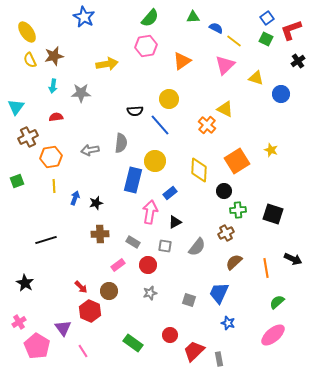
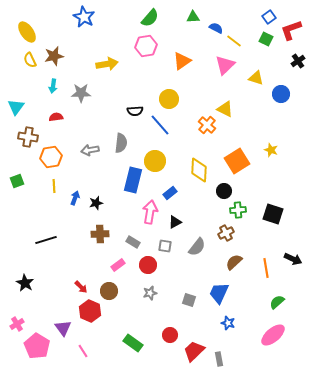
blue square at (267, 18): moved 2 px right, 1 px up
brown cross at (28, 137): rotated 36 degrees clockwise
pink cross at (19, 322): moved 2 px left, 2 px down
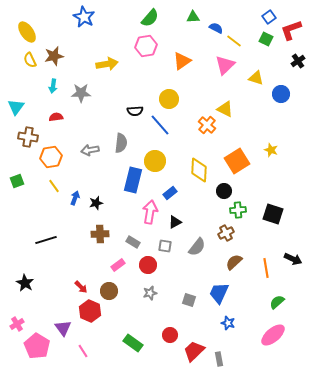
yellow line at (54, 186): rotated 32 degrees counterclockwise
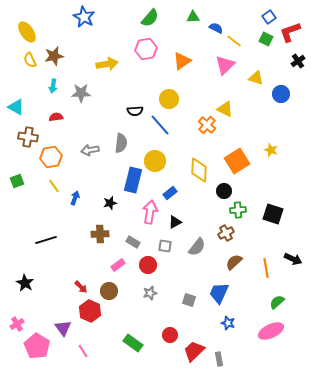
red L-shape at (291, 30): moved 1 px left, 2 px down
pink hexagon at (146, 46): moved 3 px down
cyan triangle at (16, 107): rotated 36 degrees counterclockwise
black star at (96, 203): moved 14 px right
pink ellipse at (273, 335): moved 2 px left, 4 px up; rotated 15 degrees clockwise
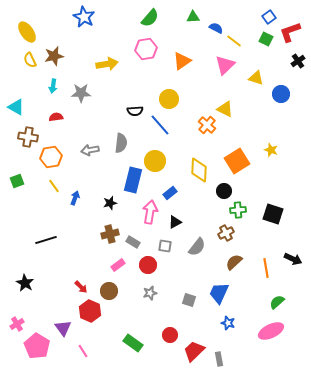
brown cross at (100, 234): moved 10 px right; rotated 12 degrees counterclockwise
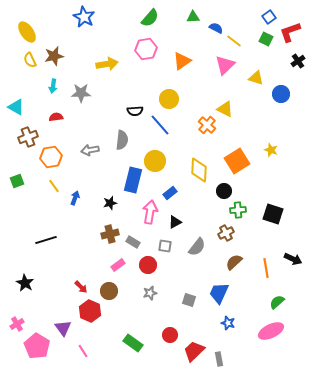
brown cross at (28, 137): rotated 30 degrees counterclockwise
gray semicircle at (121, 143): moved 1 px right, 3 px up
